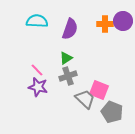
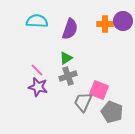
gray trapezoid: moved 2 px left, 3 px down; rotated 110 degrees counterclockwise
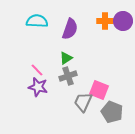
orange cross: moved 3 px up
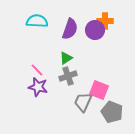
purple circle: moved 28 px left, 9 px down
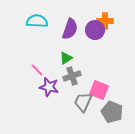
gray cross: moved 4 px right
purple star: moved 11 px right
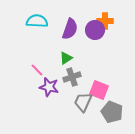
gray cross: moved 1 px down
